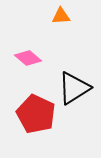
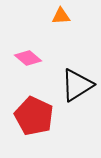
black triangle: moved 3 px right, 3 px up
red pentagon: moved 2 px left, 2 px down
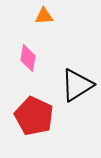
orange triangle: moved 17 px left
pink diamond: rotated 60 degrees clockwise
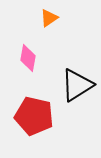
orange triangle: moved 5 px right, 2 px down; rotated 30 degrees counterclockwise
red pentagon: rotated 12 degrees counterclockwise
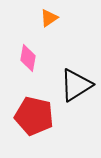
black triangle: moved 1 px left
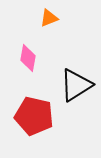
orange triangle: rotated 12 degrees clockwise
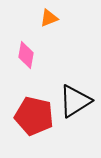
pink diamond: moved 2 px left, 3 px up
black triangle: moved 1 px left, 16 px down
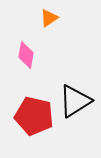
orange triangle: rotated 12 degrees counterclockwise
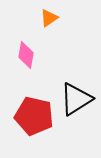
black triangle: moved 1 px right, 2 px up
